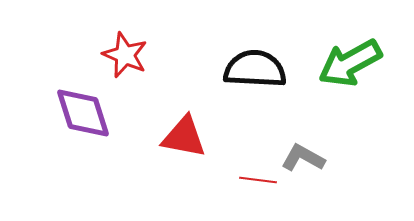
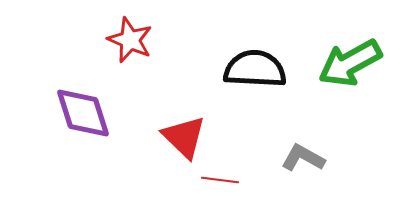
red star: moved 5 px right, 15 px up
red triangle: rotated 33 degrees clockwise
red line: moved 38 px left
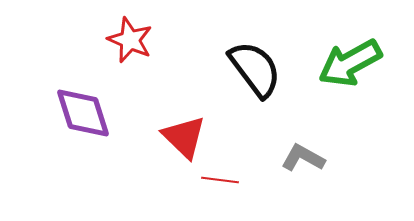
black semicircle: rotated 50 degrees clockwise
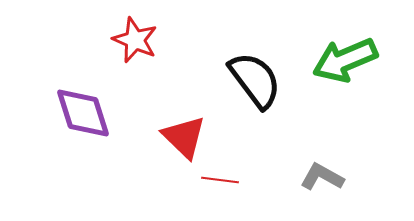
red star: moved 5 px right
green arrow: moved 5 px left, 3 px up; rotated 6 degrees clockwise
black semicircle: moved 11 px down
gray L-shape: moved 19 px right, 19 px down
